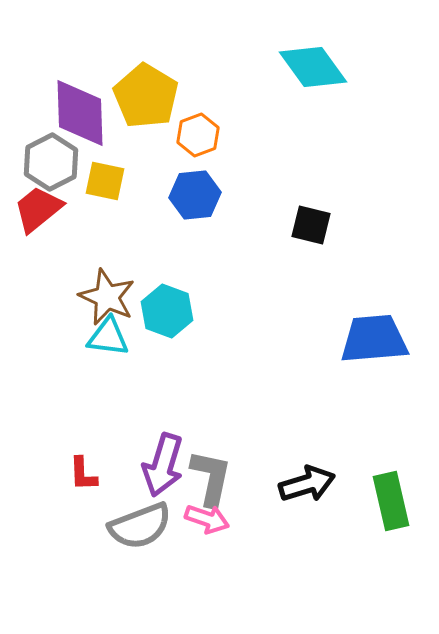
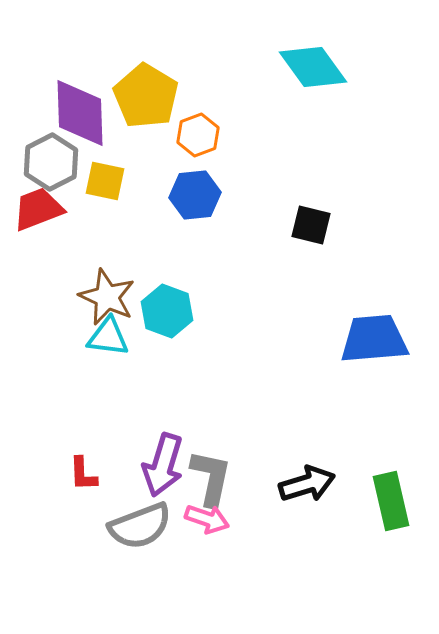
red trapezoid: rotated 18 degrees clockwise
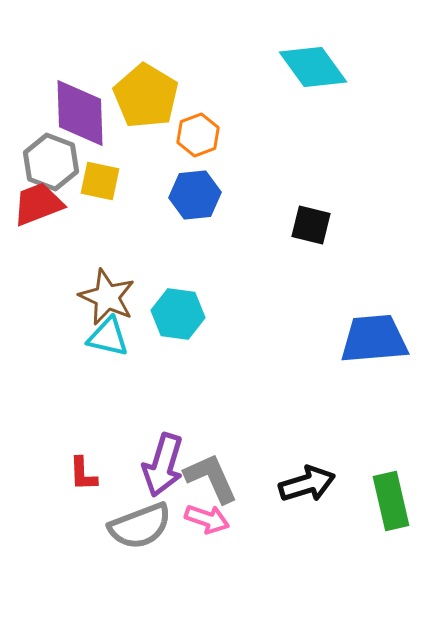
gray hexagon: rotated 12 degrees counterclockwise
yellow square: moved 5 px left
red trapezoid: moved 5 px up
cyan hexagon: moved 11 px right, 3 px down; rotated 12 degrees counterclockwise
cyan triangle: rotated 6 degrees clockwise
gray L-shape: rotated 36 degrees counterclockwise
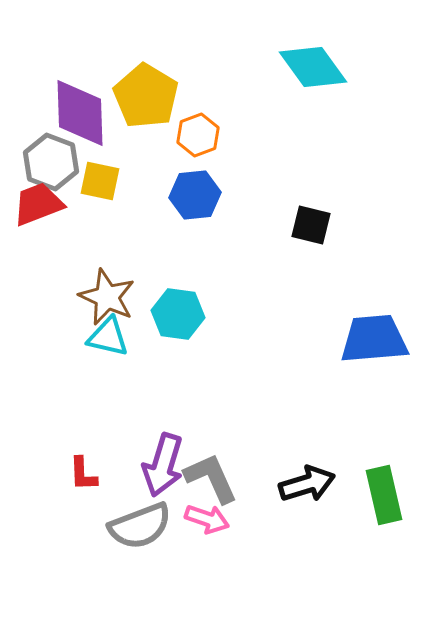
green rectangle: moved 7 px left, 6 px up
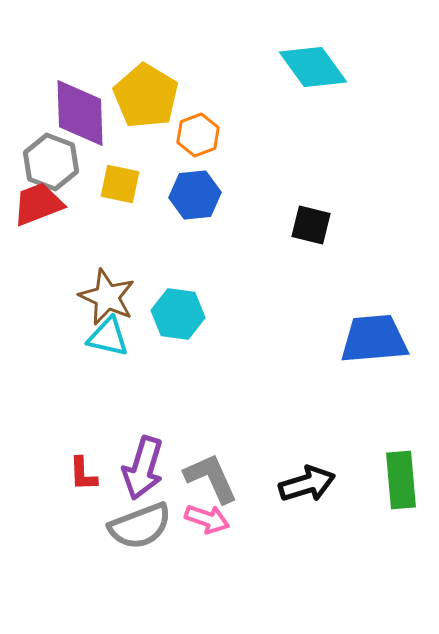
yellow square: moved 20 px right, 3 px down
purple arrow: moved 20 px left, 3 px down
green rectangle: moved 17 px right, 15 px up; rotated 8 degrees clockwise
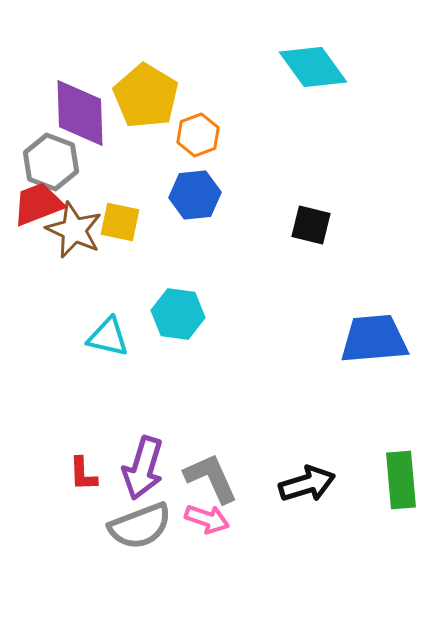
yellow square: moved 38 px down
brown star: moved 33 px left, 67 px up
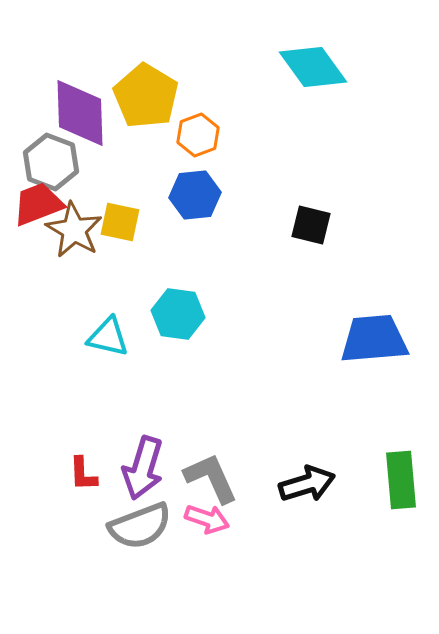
brown star: rotated 6 degrees clockwise
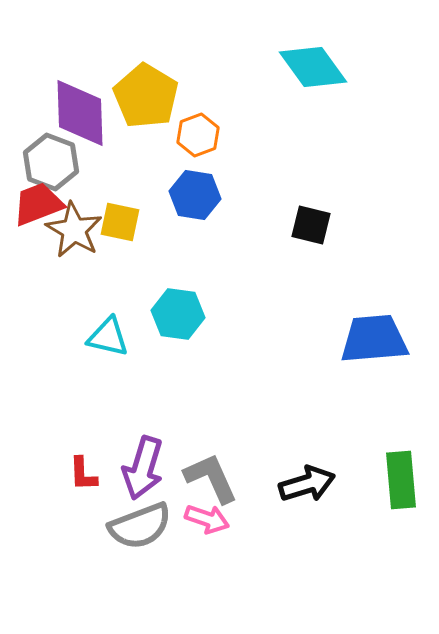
blue hexagon: rotated 15 degrees clockwise
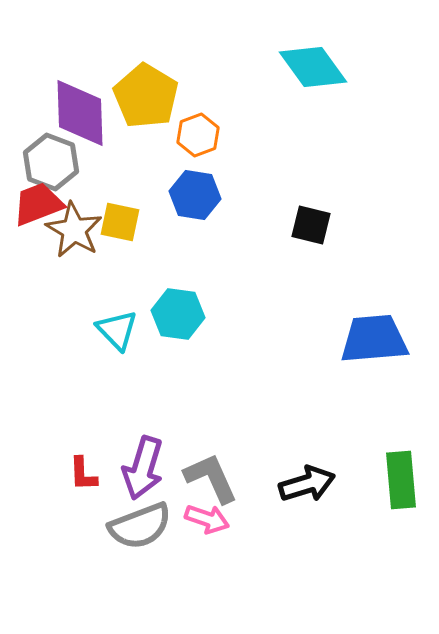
cyan triangle: moved 9 px right, 7 px up; rotated 33 degrees clockwise
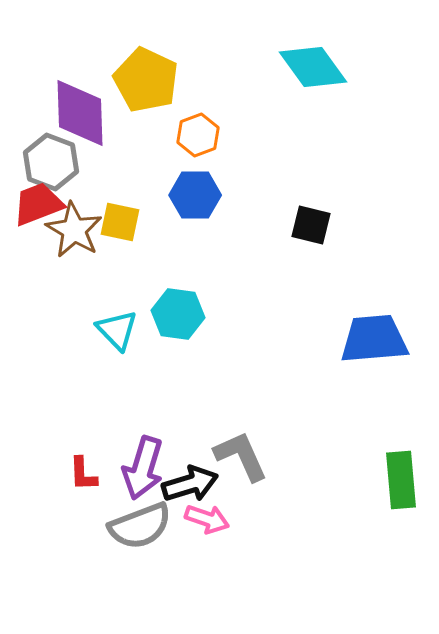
yellow pentagon: moved 16 px up; rotated 6 degrees counterclockwise
blue hexagon: rotated 9 degrees counterclockwise
gray L-shape: moved 30 px right, 22 px up
black arrow: moved 117 px left
